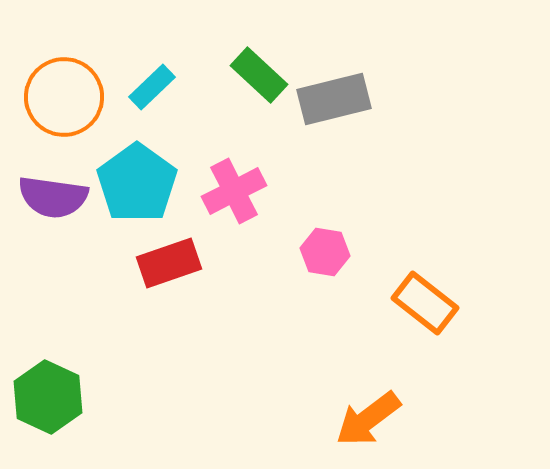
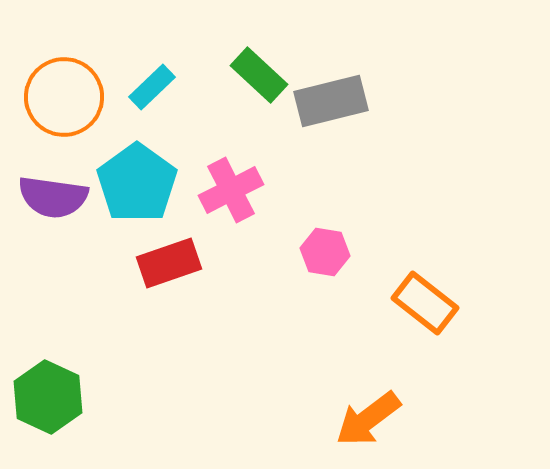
gray rectangle: moved 3 px left, 2 px down
pink cross: moved 3 px left, 1 px up
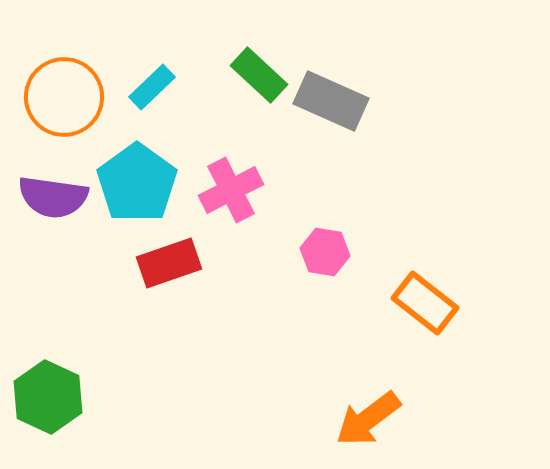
gray rectangle: rotated 38 degrees clockwise
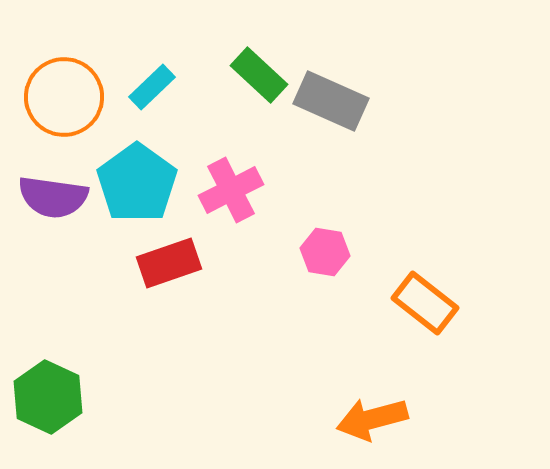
orange arrow: moved 4 px right; rotated 22 degrees clockwise
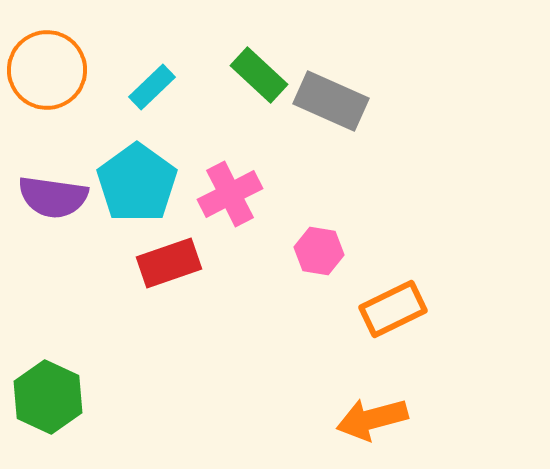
orange circle: moved 17 px left, 27 px up
pink cross: moved 1 px left, 4 px down
pink hexagon: moved 6 px left, 1 px up
orange rectangle: moved 32 px left, 6 px down; rotated 64 degrees counterclockwise
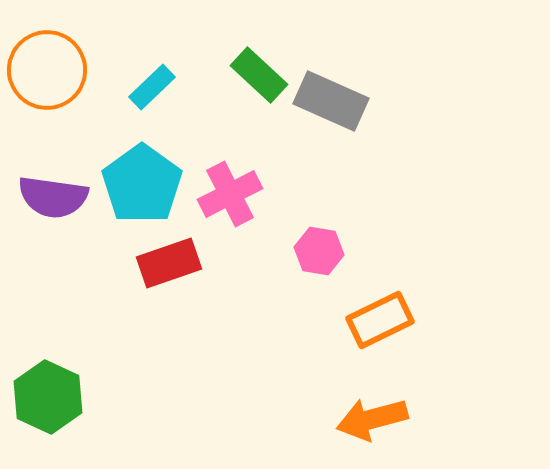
cyan pentagon: moved 5 px right, 1 px down
orange rectangle: moved 13 px left, 11 px down
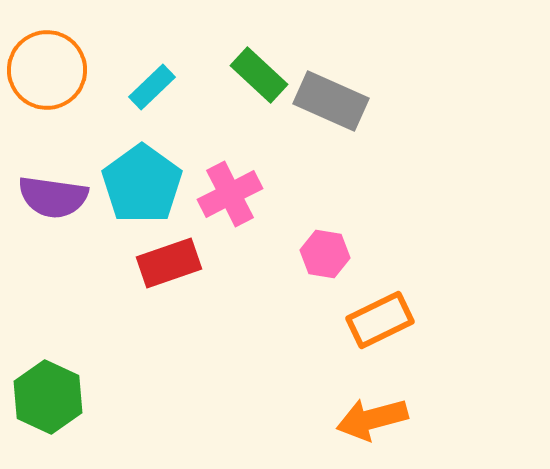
pink hexagon: moved 6 px right, 3 px down
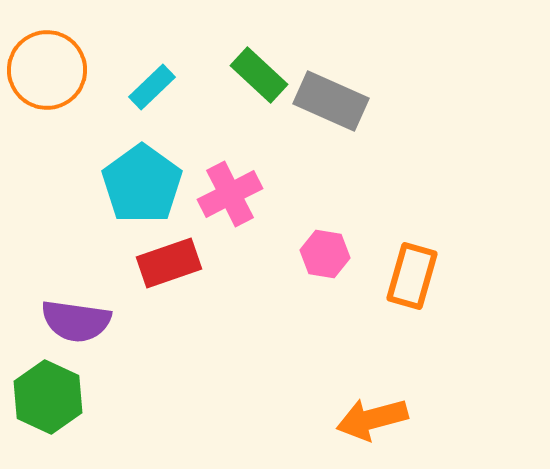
purple semicircle: moved 23 px right, 124 px down
orange rectangle: moved 32 px right, 44 px up; rotated 48 degrees counterclockwise
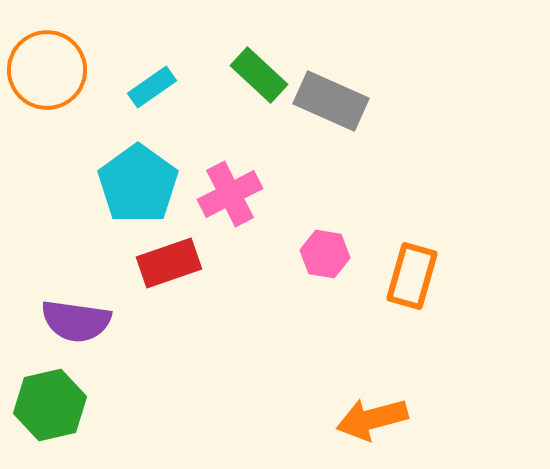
cyan rectangle: rotated 9 degrees clockwise
cyan pentagon: moved 4 px left
green hexagon: moved 2 px right, 8 px down; rotated 22 degrees clockwise
